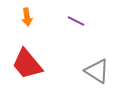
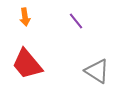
orange arrow: moved 2 px left
purple line: rotated 24 degrees clockwise
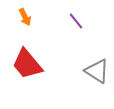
orange arrow: rotated 18 degrees counterclockwise
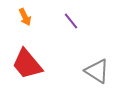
purple line: moved 5 px left
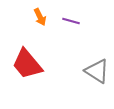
orange arrow: moved 15 px right
purple line: rotated 36 degrees counterclockwise
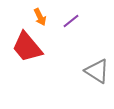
purple line: rotated 54 degrees counterclockwise
red trapezoid: moved 17 px up
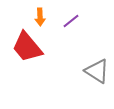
orange arrow: rotated 24 degrees clockwise
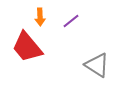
gray triangle: moved 6 px up
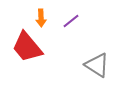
orange arrow: moved 1 px right, 1 px down
